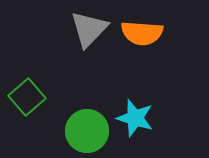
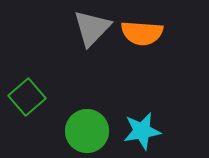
gray triangle: moved 3 px right, 1 px up
cyan star: moved 7 px right, 13 px down; rotated 27 degrees counterclockwise
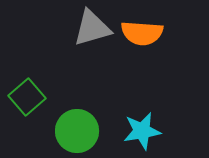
gray triangle: rotated 30 degrees clockwise
green circle: moved 10 px left
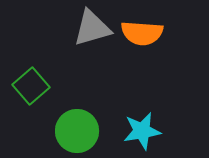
green square: moved 4 px right, 11 px up
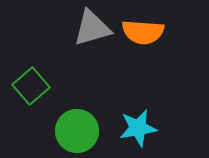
orange semicircle: moved 1 px right, 1 px up
cyan star: moved 4 px left, 3 px up
